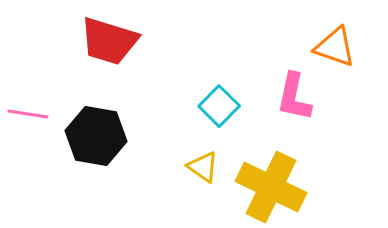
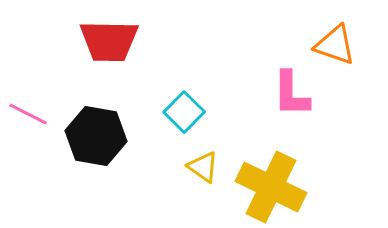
red trapezoid: rotated 16 degrees counterclockwise
orange triangle: moved 2 px up
pink L-shape: moved 3 px left, 3 px up; rotated 12 degrees counterclockwise
cyan square: moved 35 px left, 6 px down
pink line: rotated 18 degrees clockwise
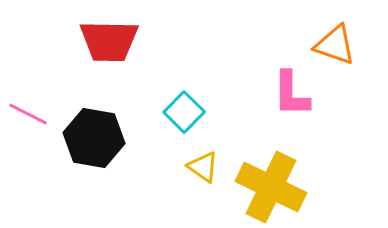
black hexagon: moved 2 px left, 2 px down
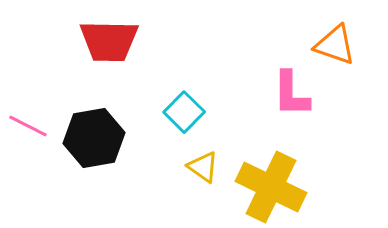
pink line: moved 12 px down
black hexagon: rotated 20 degrees counterclockwise
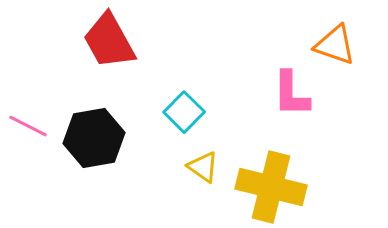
red trapezoid: rotated 60 degrees clockwise
yellow cross: rotated 12 degrees counterclockwise
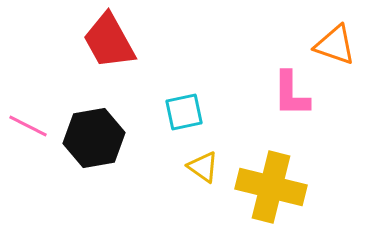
cyan square: rotated 33 degrees clockwise
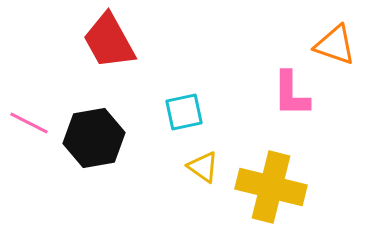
pink line: moved 1 px right, 3 px up
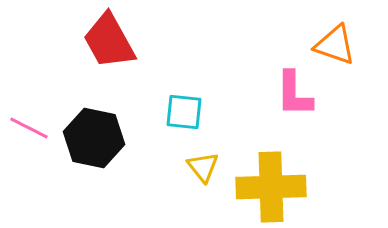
pink L-shape: moved 3 px right
cyan square: rotated 18 degrees clockwise
pink line: moved 5 px down
black hexagon: rotated 22 degrees clockwise
yellow triangle: rotated 16 degrees clockwise
yellow cross: rotated 16 degrees counterclockwise
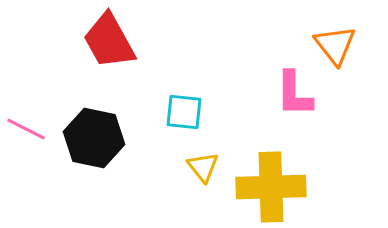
orange triangle: rotated 33 degrees clockwise
pink line: moved 3 px left, 1 px down
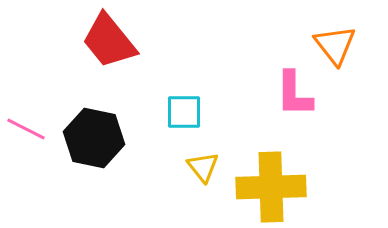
red trapezoid: rotated 10 degrees counterclockwise
cyan square: rotated 6 degrees counterclockwise
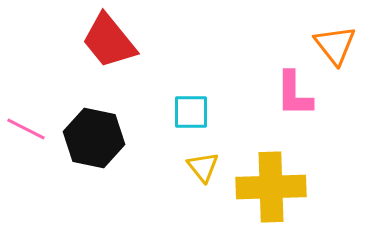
cyan square: moved 7 px right
